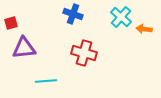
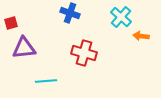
blue cross: moved 3 px left, 1 px up
orange arrow: moved 3 px left, 7 px down
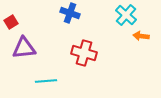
cyan cross: moved 5 px right, 2 px up
red square: moved 1 px up; rotated 16 degrees counterclockwise
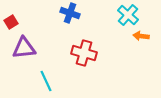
cyan cross: moved 2 px right
cyan line: rotated 70 degrees clockwise
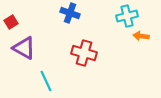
cyan cross: moved 1 px left, 1 px down; rotated 35 degrees clockwise
purple triangle: rotated 35 degrees clockwise
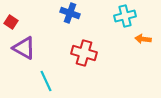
cyan cross: moved 2 px left
red square: rotated 24 degrees counterclockwise
orange arrow: moved 2 px right, 3 px down
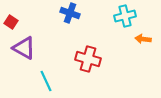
red cross: moved 4 px right, 6 px down
